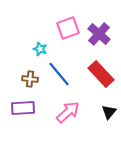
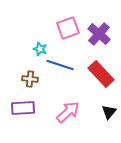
blue line: moved 1 px right, 9 px up; rotated 32 degrees counterclockwise
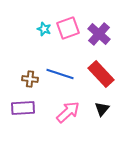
cyan star: moved 4 px right, 20 px up
blue line: moved 9 px down
black triangle: moved 7 px left, 3 px up
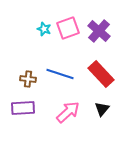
purple cross: moved 3 px up
brown cross: moved 2 px left
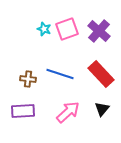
pink square: moved 1 px left, 1 px down
purple rectangle: moved 3 px down
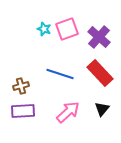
purple cross: moved 6 px down
red rectangle: moved 1 px left, 1 px up
brown cross: moved 7 px left, 7 px down; rotated 21 degrees counterclockwise
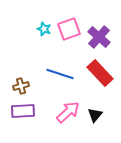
pink square: moved 2 px right
black triangle: moved 7 px left, 6 px down
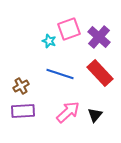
cyan star: moved 5 px right, 12 px down
brown cross: rotated 14 degrees counterclockwise
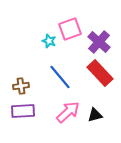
pink square: moved 1 px right
purple cross: moved 5 px down
blue line: moved 3 px down; rotated 32 degrees clockwise
brown cross: rotated 21 degrees clockwise
black triangle: rotated 35 degrees clockwise
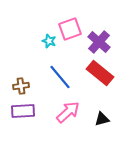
red rectangle: rotated 8 degrees counterclockwise
black triangle: moved 7 px right, 4 px down
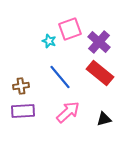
black triangle: moved 2 px right
